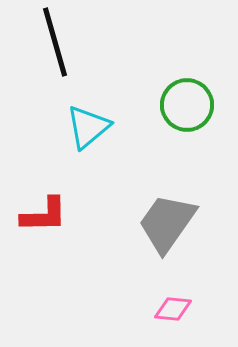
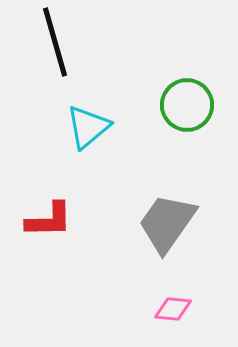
red L-shape: moved 5 px right, 5 px down
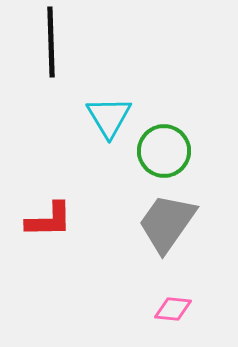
black line: moved 4 px left; rotated 14 degrees clockwise
green circle: moved 23 px left, 46 px down
cyan triangle: moved 21 px right, 10 px up; rotated 21 degrees counterclockwise
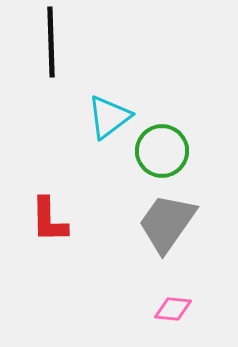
cyan triangle: rotated 24 degrees clockwise
green circle: moved 2 px left
red L-shape: rotated 90 degrees clockwise
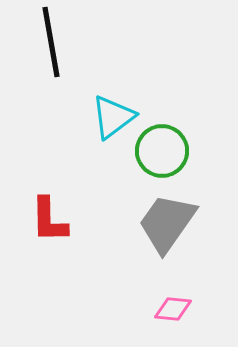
black line: rotated 8 degrees counterclockwise
cyan triangle: moved 4 px right
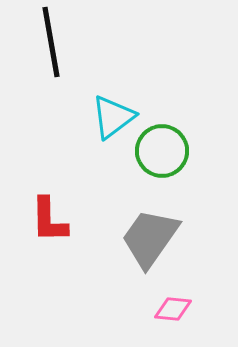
gray trapezoid: moved 17 px left, 15 px down
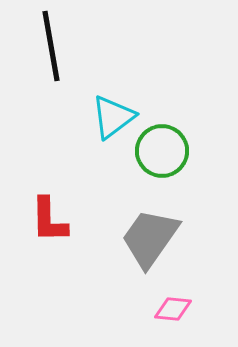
black line: moved 4 px down
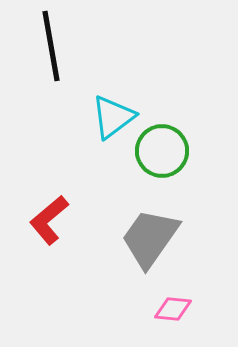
red L-shape: rotated 51 degrees clockwise
